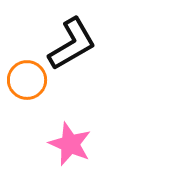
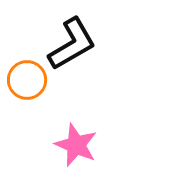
pink star: moved 6 px right, 1 px down
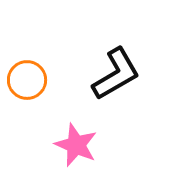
black L-shape: moved 44 px right, 30 px down
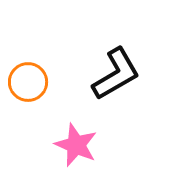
orange circle: moved 1 px right, 2 px down
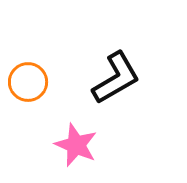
black L-shape: moved 4 px down
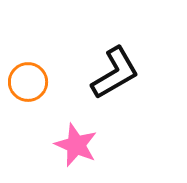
black L-shape: moved 1 px left, 5 px up
